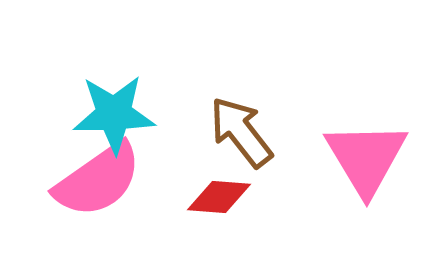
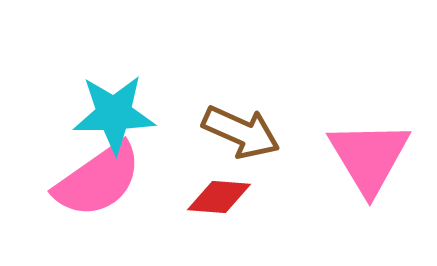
brown arrow: rotated 152 degrees clockwise
pink triangle: moved 3 px right, 1 px up
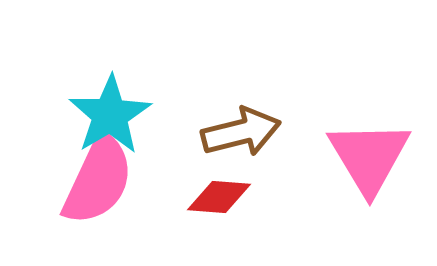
cyan star: moved 4 px left, 1 px down; rotated 30 degrees counterclockwise
brown arrow: rotated 38 degrees counterclockwise
pink semicircle: rotated 30 degrees counterclockwise
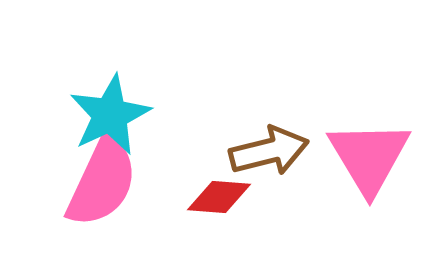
cyan star: rotated 6 degrees clockwise
brown arrow: moved 28 px right, 19 px down
pink semicircle: moved 4 px right, 2 px down
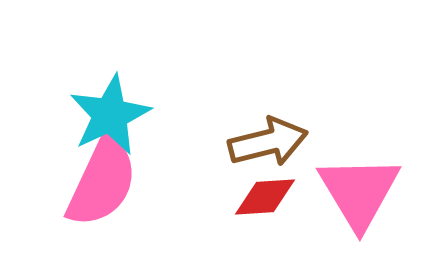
brown arrow: moved 1 px left, 9 px up
pink triangle: moved 10 px left, 35 px down
red diamond: moved 46 px right; rotated 8 degrees counterclockwise
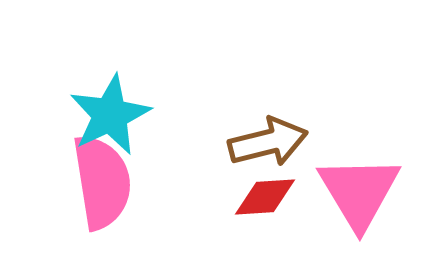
pink semicircle: rotated 34 degrees counterclockwise
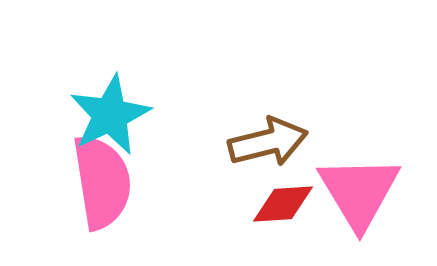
red diamond: moved 18 px right, 7 px down
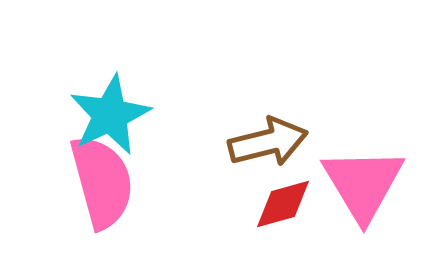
pink semicircle: rotated 6 degrees counterclockwise
pink triangle: moved 4 px right, 8 px up
red diamond: rotated 12 degrees counterclockwise
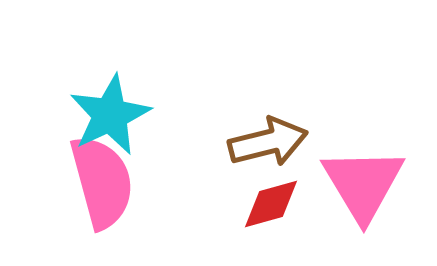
red diamond: moved 12 px left
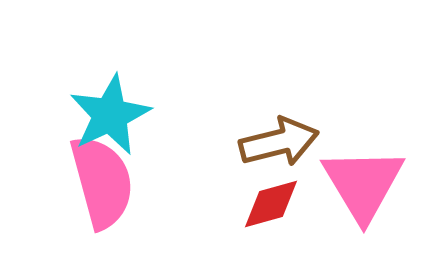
brown arrow: moved 11 px right
